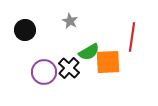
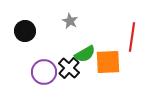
black circle: moved 1 px down
green semicircle: moved 4 px left, 2 px down
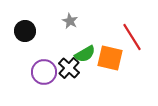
red line: rotated 40 degrees counterclockwise
orange square: moved 2 px right, 4 px up; rotated 16 degrees clockwise
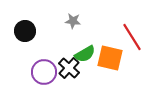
gray star: moved 3 px right; rotated 21 degrees counterclockwise
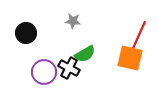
black circle: moved 1 px right, 2 px down
red line: moved 7 px right, 2 px up; rotated 56 degrees clockwise
orange square: moved 20 px right
black cross: rotated 15 degrees counterclockwise
